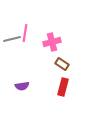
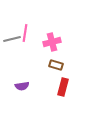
brown rectangle: moved 6 px left, 1 px down; rotated 16 degrees counterclockwise
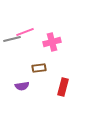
pink line: moved 1 px up; rotated 60 degrees clockwise
brown rectangle: moved 17 px left, 3 px down; rotated 24 degrees counterclockwise
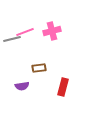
pink cross: moved 11 px up
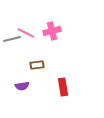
pink line: moved 1 px right, 1 px down; rotated 48 degrees clockwise
brown rectangle: moved 2 px left, 3 px up
red rectangle: rotated 24 degrees counterclockwise
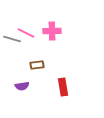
pink cross: rotated 12 degrees clockwise
gray line: rotated 30 degrees clockwise
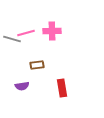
pink line: rotated 42 degrees counterclockwise
red rectangle: moved 1 px left, 1 px down
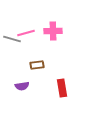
pink cross: moved 1 px right
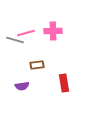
gray line: moved 3 px right, 1 px down
red rectangle: moved 2 px right, 5 px up
